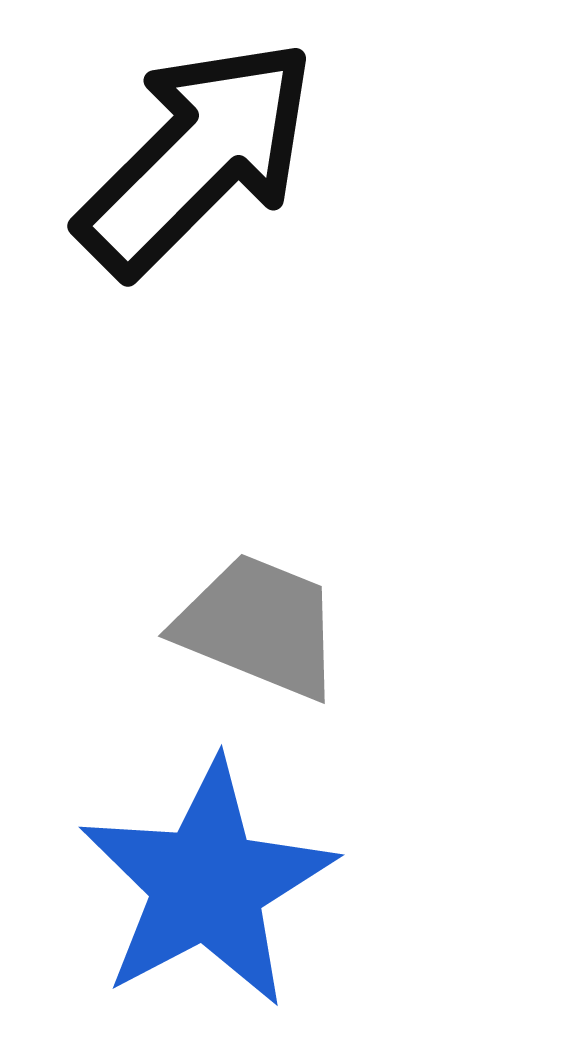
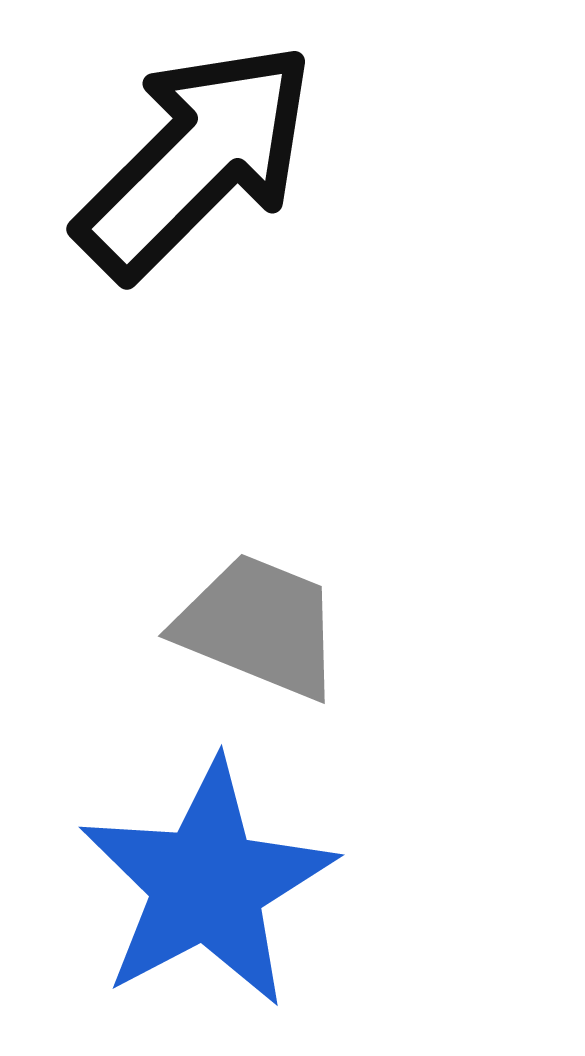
black arrow: moved 1 px left, 3 px down
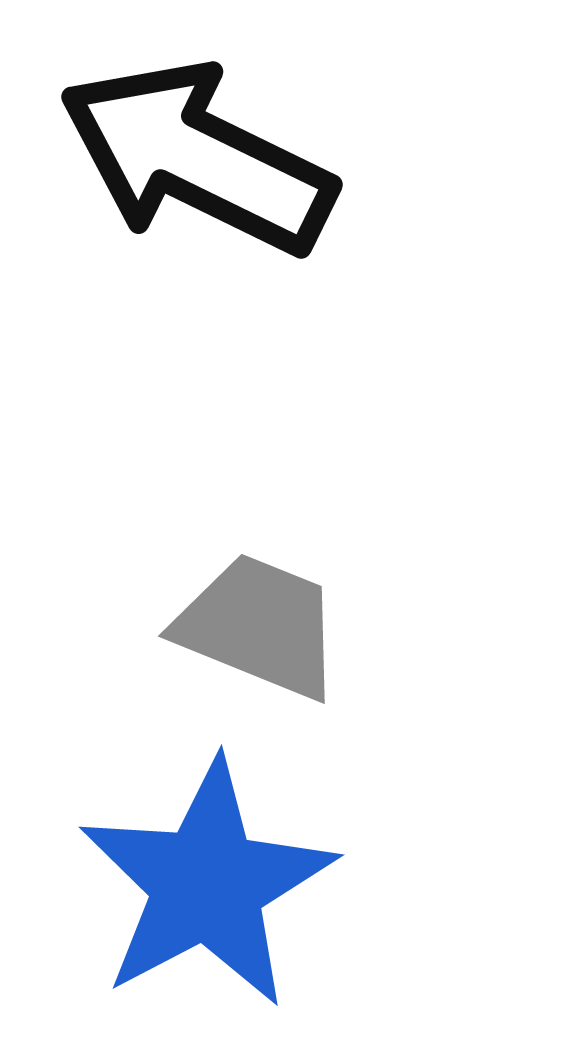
black arrow: moved 1 px right, 2 px up; rotated 109 degrees counterclockwise
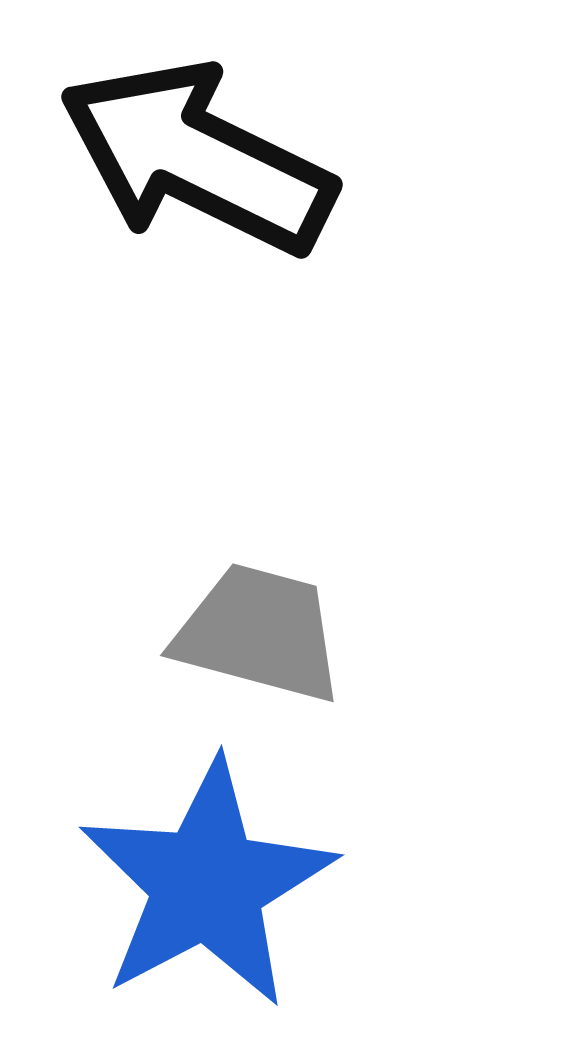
gray trapezoid: moved 7 px down; rotated 7 degrees counterclockwise
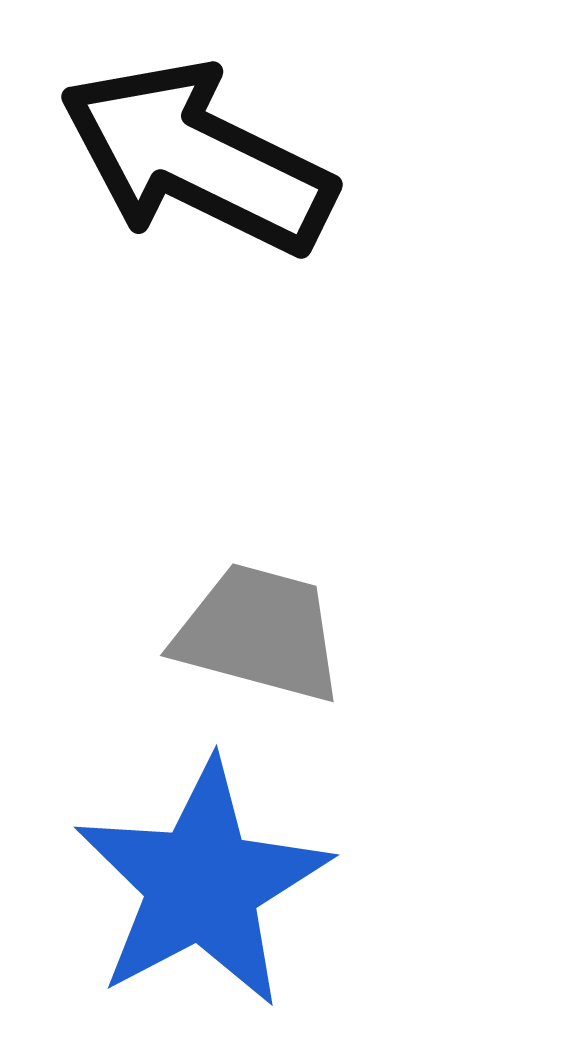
blue star: moved 5 px left
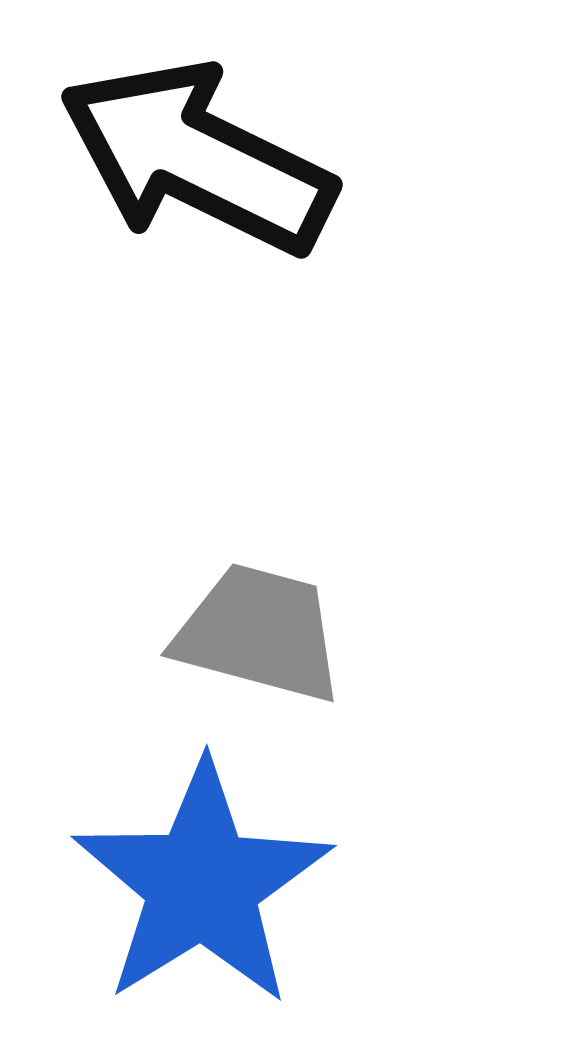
blue star: rotated 4 degrees counterclockwise
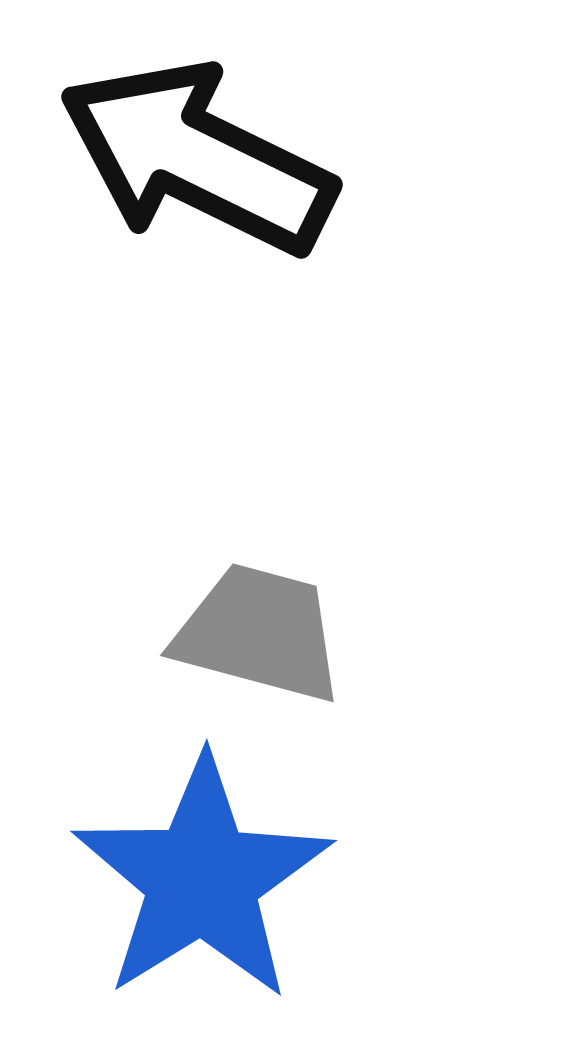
blue star: moved 5 px up
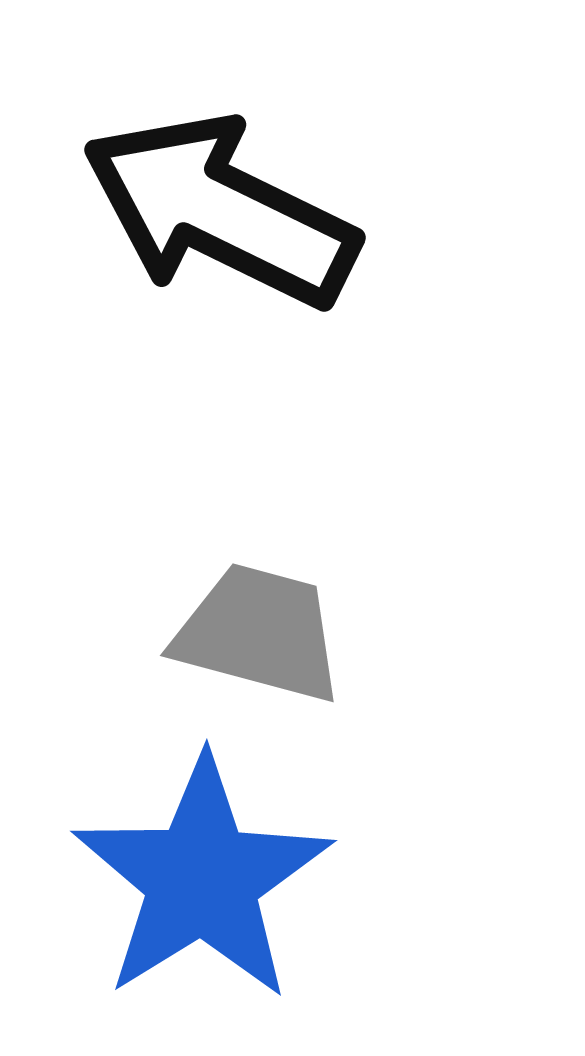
black arrow: moved 23 px right, 53 px down
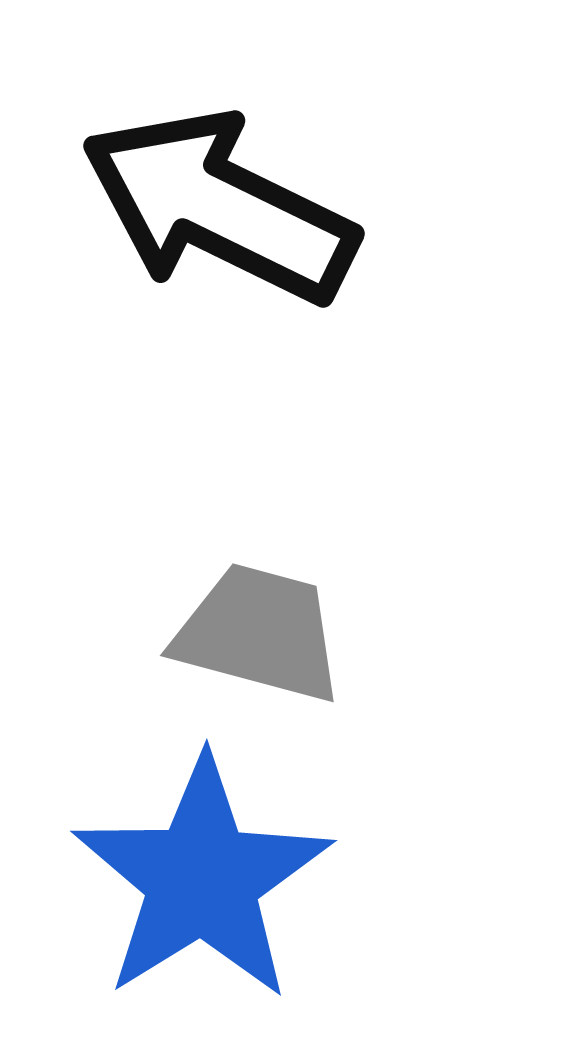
black arrow: moved 1 px left, 4 px up
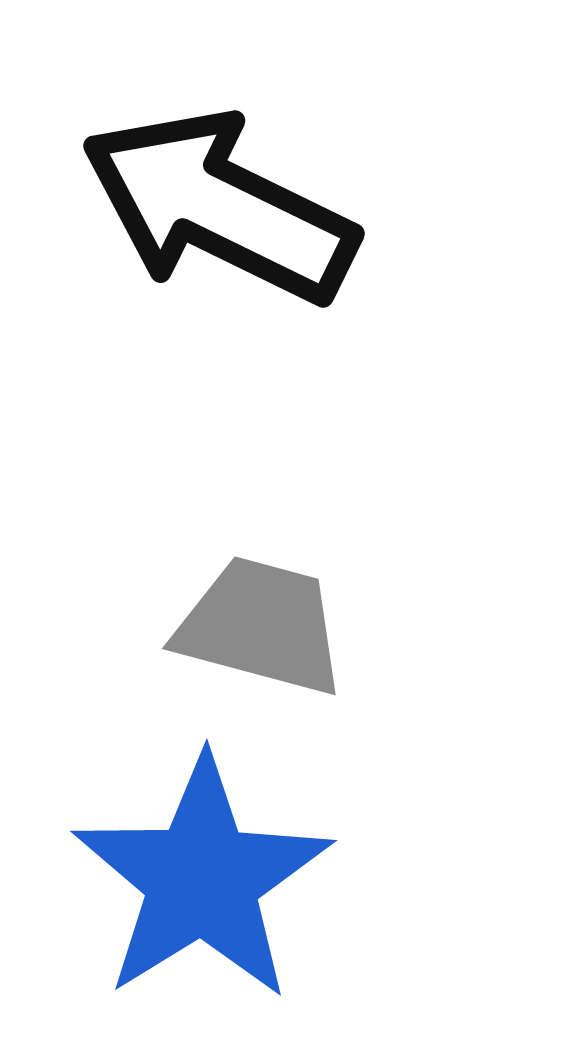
gray trapezoid: moved 2 px right, 7 px up
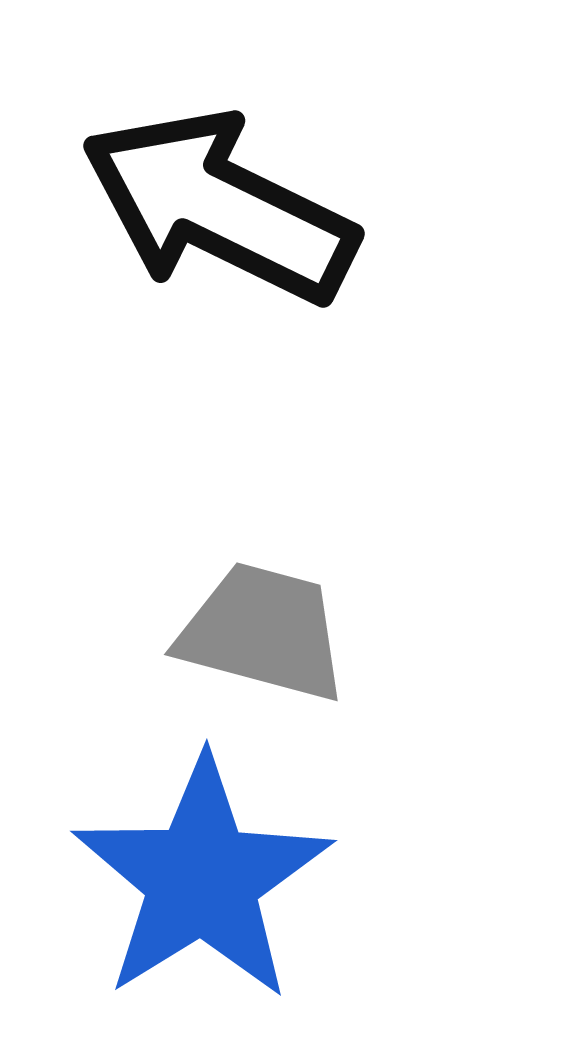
gray trapezoid: moved 2 px right, 6 px down
